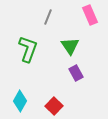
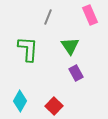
green L-shape: rotated 16 degrees counterclockwise
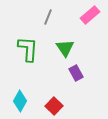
pink rectangle: rotated 72 degrees clockwise
green triangle: moved 5 px left, 2 px down
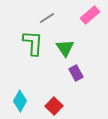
gray line: moved 1 px left, 1 px down; rotated 35 degrees clockwise
green L-shape: moved 5 px right, 6 px up
